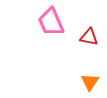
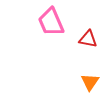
red triangle: moved 1 px left, 2 px down
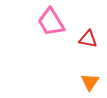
pink trapezoid: rotated 8 degrees counterclockwise
